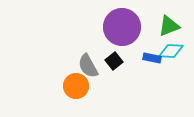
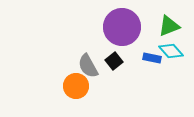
cyan diamond: rotated 45 degrees clockwise
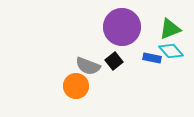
green triangle: moved 1 px right, 3 px down
gray semicircle: rotated 40 degrees counterclockwise
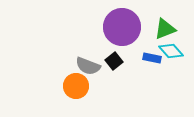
green triangle: moved 5 px left
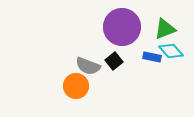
blue rectangle: moved 1 px up
